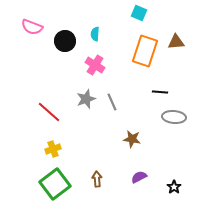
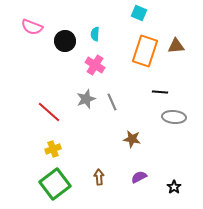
brown triangle: moved 4 px down
brown arrow: moved 2 px right, 2 px up
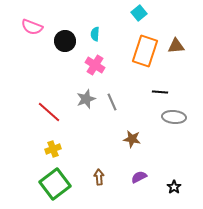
cyan square: rotated 28 degrees clockwise
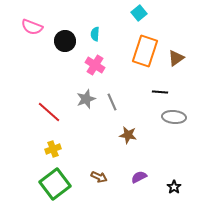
brown triangle: moved 12 px down; rotated 30 degrees counterclockwise
brown star: moved 4 px left, 4 px up
brown arrow: rotated 119 degrees clockwise
